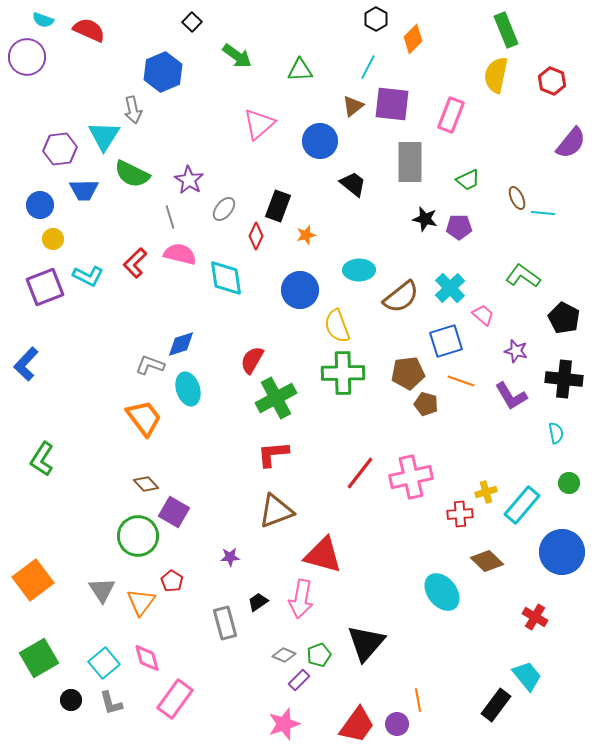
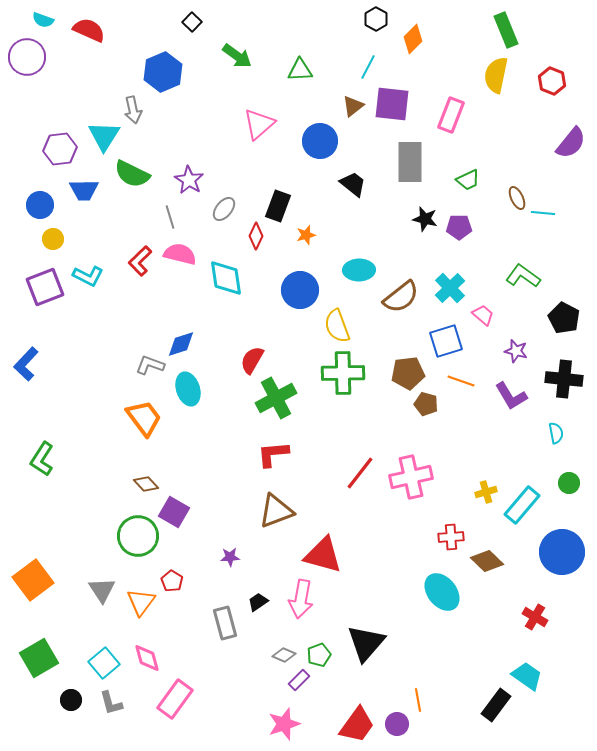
red L-shape at (135, 263): moved 5 px right, 2 px up
red cross at (460, 514): moved 9 px left, 23 px down
cyan trapezoid at (527, 676): rotated 16 degrees counterclockwise
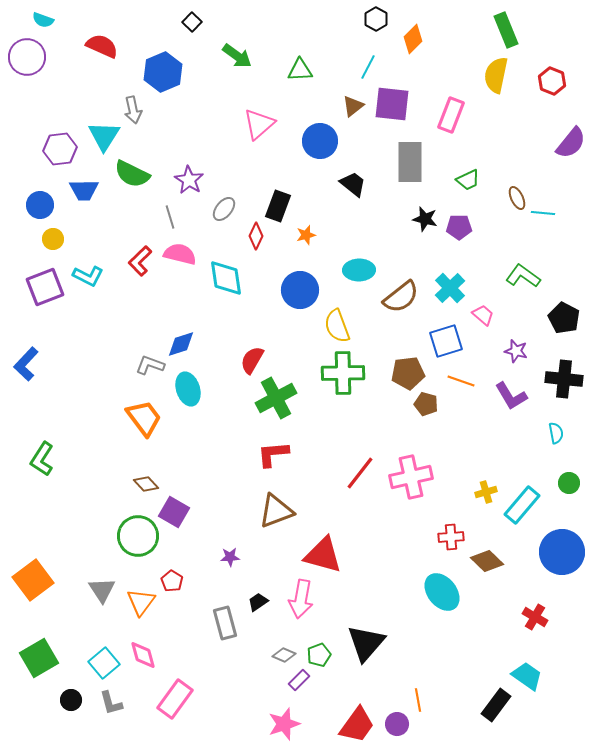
red semicircle at (89, 30): moved 13 px right, 16 px down
pink diamond at (147, 658): moved 4 px left, 3 px up
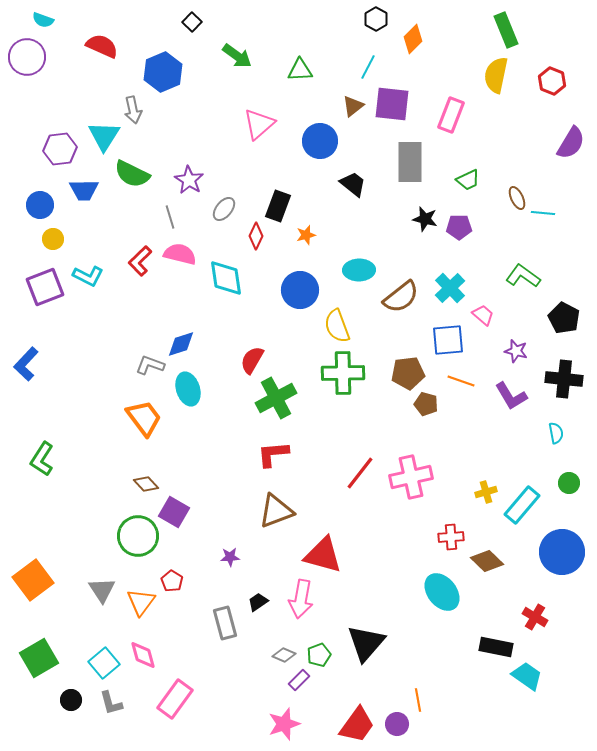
purple semicircle at (571, 143): rotated 8 degrees counterclockwise
blue square at (446, 341): moved 2 px right, 1 px up; rotated 12 degrees clockwise
black rectangle at (496, 705): moved 58 px up; rotated 64 degrees clockwise
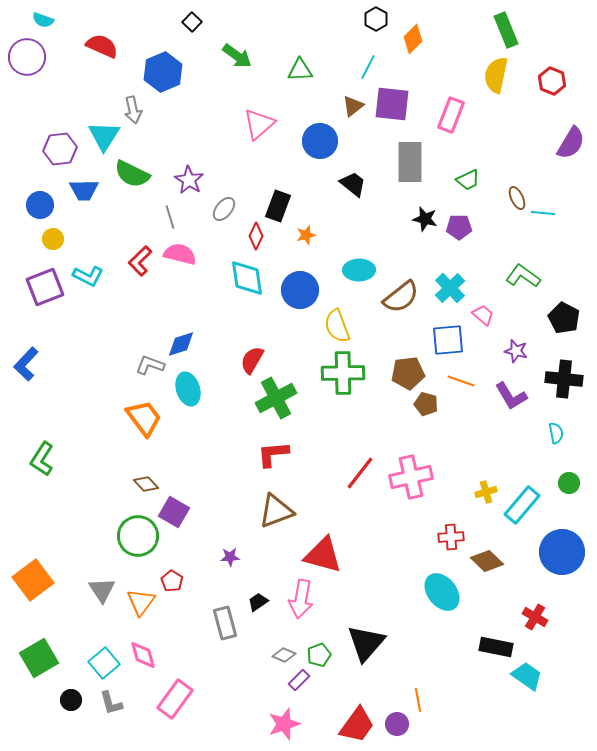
cyan diamond at (226, 278): moved 21 px right
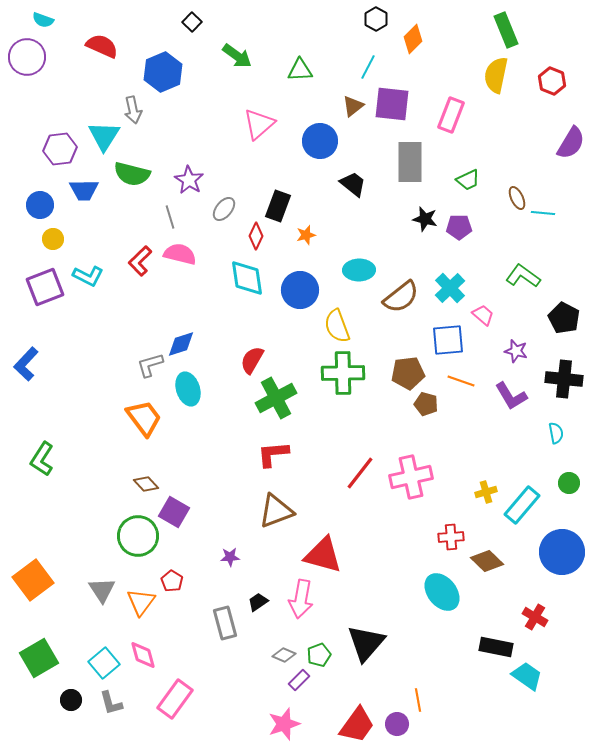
green semicircle at (132, 174): rotated 12 degrees counterclockwise
gray L-shape at (150, 365): rotated 36 degrees counterclockwise
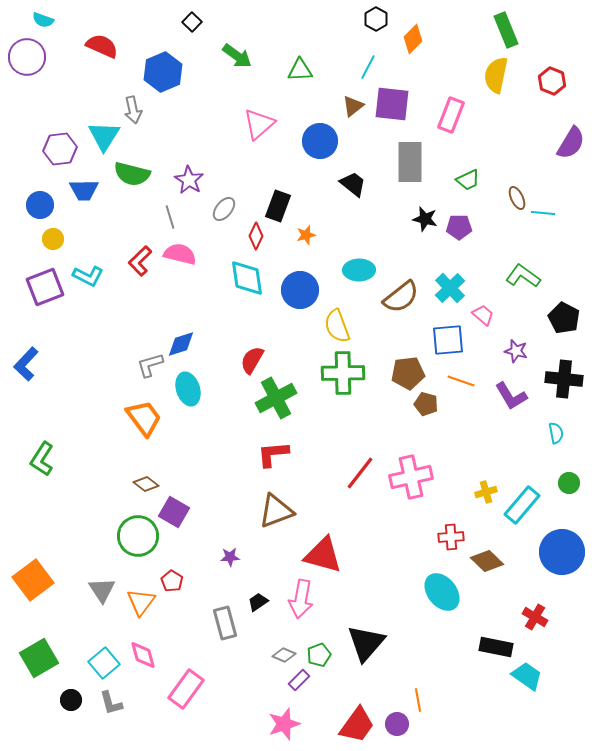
brown diamond at (146, 484): rotated 10 degrees counterclockwise
pink rectangle at (175, 699): moved 11 px right, 10 px up
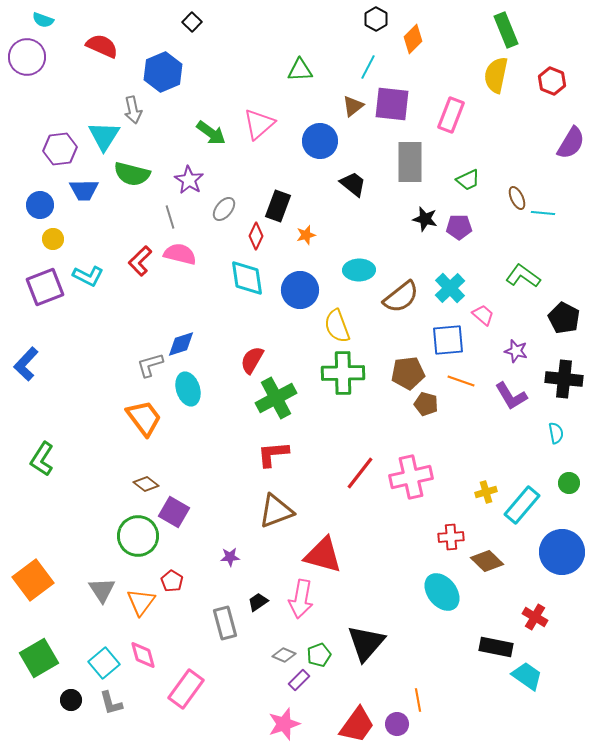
green arrow at (237, 56): moved 26 px left, 77 px down
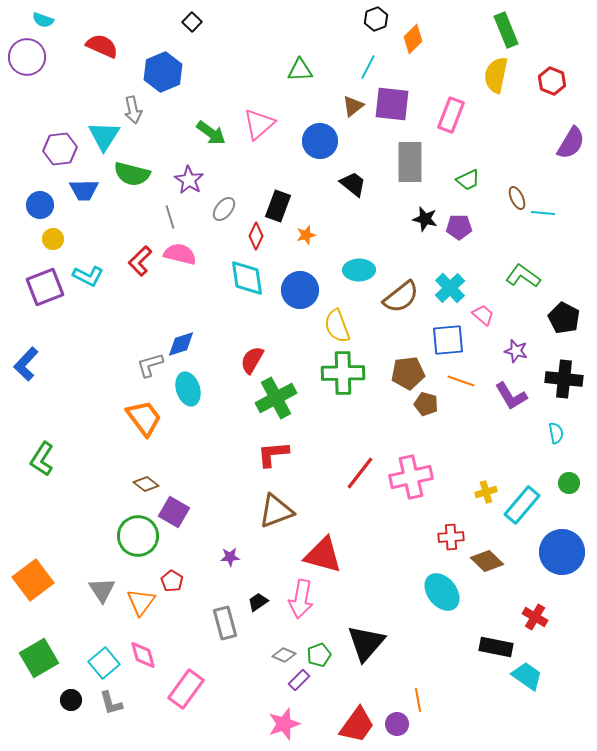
black hexagon at (376, 19): rotated 10 degrees clockwise
